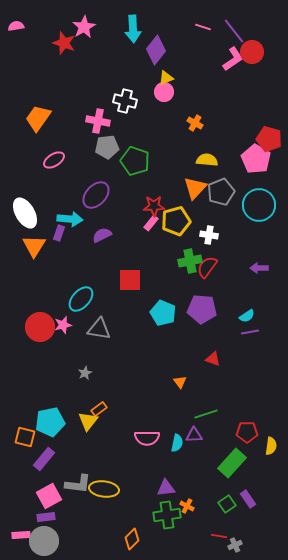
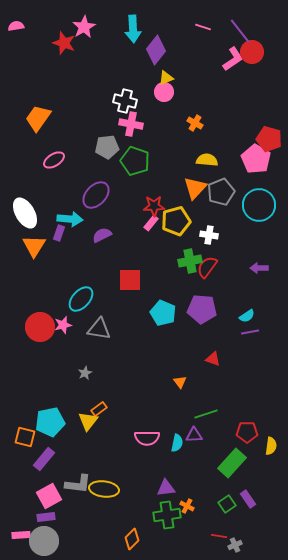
purple line at (234, 31): moved 6 px right
pink cross at (98, 121): moved 33 px right, 3 px down
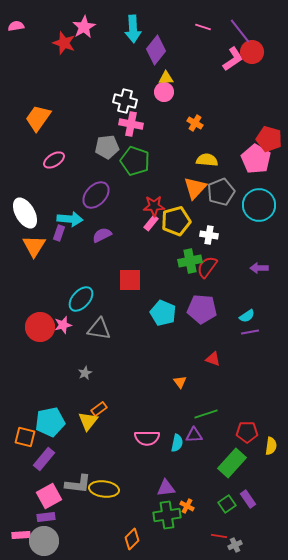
yellow triangle at (166, 78): rotated 21 degrees clockwise
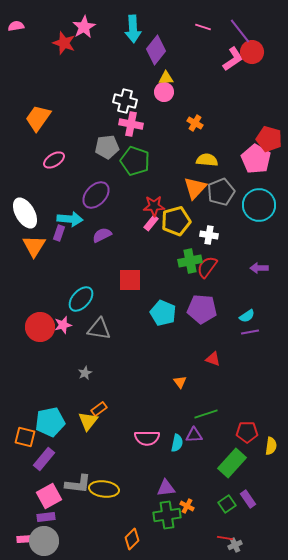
pink rectangle at (21, 535): moved 5 px right, 4 px down
red line at (219, 536): moved 6 px right, 2 px down
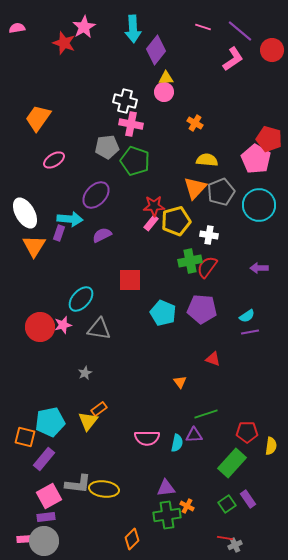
pink semicircle at (16, 26): moved 1 px right, 2 px down
purple line at (240, 31): rotated 12 degrees counterclockwise
red circle at (252, 52): moved 20 px right, 2 px up
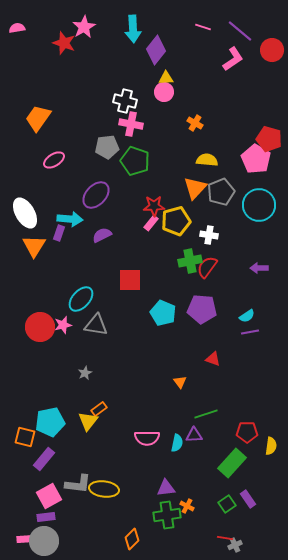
gray triangle at (99, 329): moved 3 px left, 4 px up
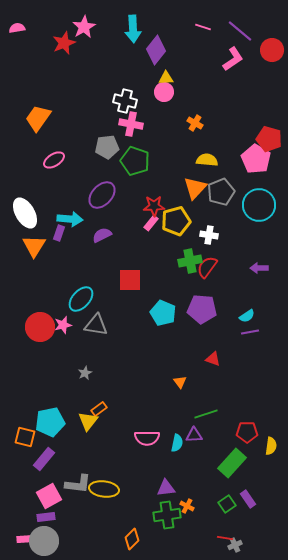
red star at (64, 43): rotated 30 degrees clockwise
purple ellipse at (96, 195): moved 6 px right
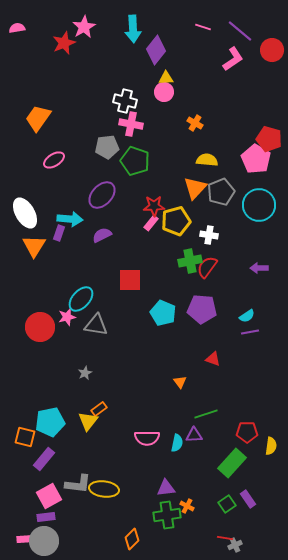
pink star at (63, 325): moved 4 px right, 8 px up
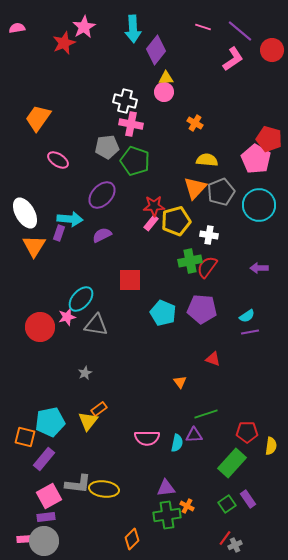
pink ellipse at (54, 160): moved 4 px right; rotated 65 degrees clockwise
red line at (225, 538): rotated 63 degrees counterclockwise
